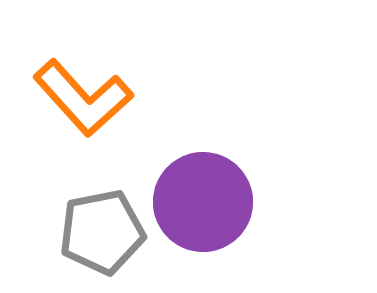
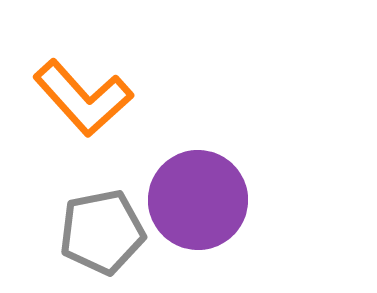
purple circle: moved 5 px left, 2 px up
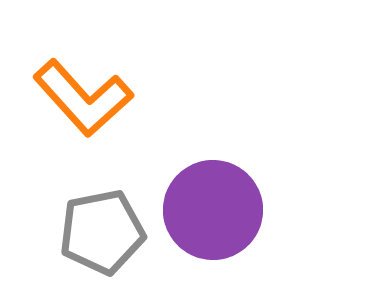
purple circle: moved 15 px right, 10 px down
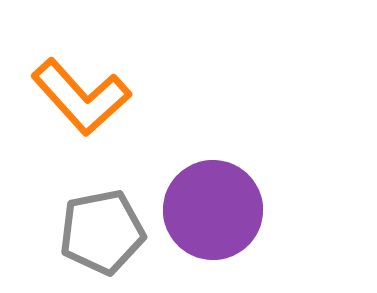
orange L-shape: moved 2 px left, 1 px up
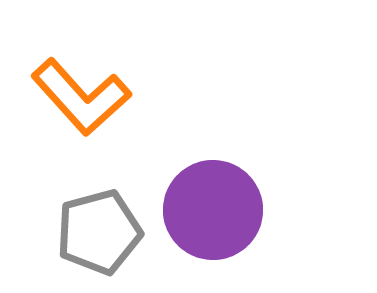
gray pentagon: moved 3 px left; rotated 4 degrees counterclockwise
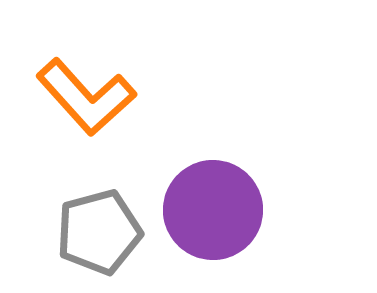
orange L-shape: moved 5 px right
